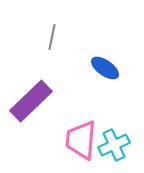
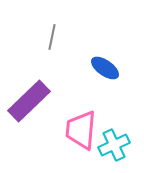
purple rectangle: moved 2 px left
pink trapezoid: moved 10 px up
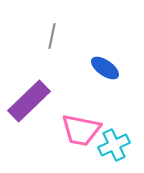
gray line: moved 1 px up
pink trapezoid: rotated 84 degrees counterclockwise
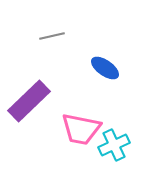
gray line: rotated 65 degrees clockwise
pink trapezoid: moved 1 px up
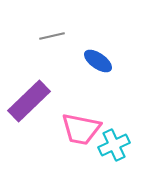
blue ellipse: moved 7 px left, 7 px up
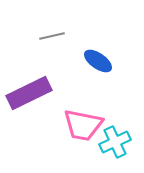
purple rectangle: moved 8 px up; rotated 18 degrees clockwise
pink trapezoid: moved 2 px right, 4 px up
cyan cross: moved 1 px right, 3 px up
